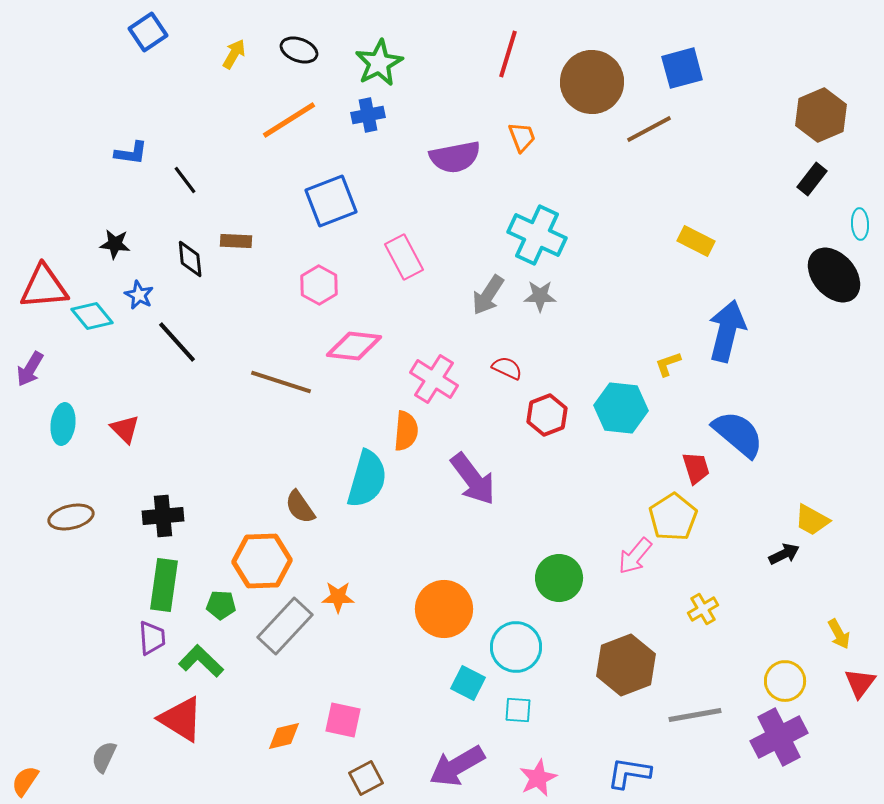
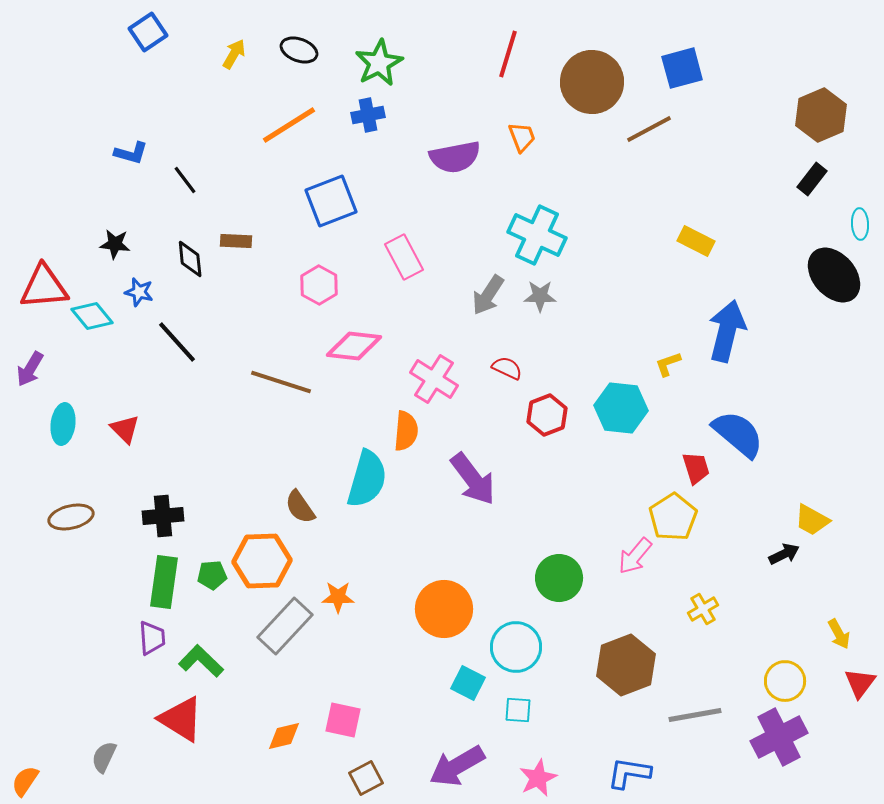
orange line at (289, 120): moved 5 px down
blue L-shape at (131, 153): rotated 8 degrees clockwise
blue star at (139, 295): moved 3 px up; rotated 12 degrees counterclockwise
green rectangle at (164, 585): moved 3 px up
green pentagon at (221, 605): moved 9 px left, 30 px up; rotated 8 degrees counterclockwise
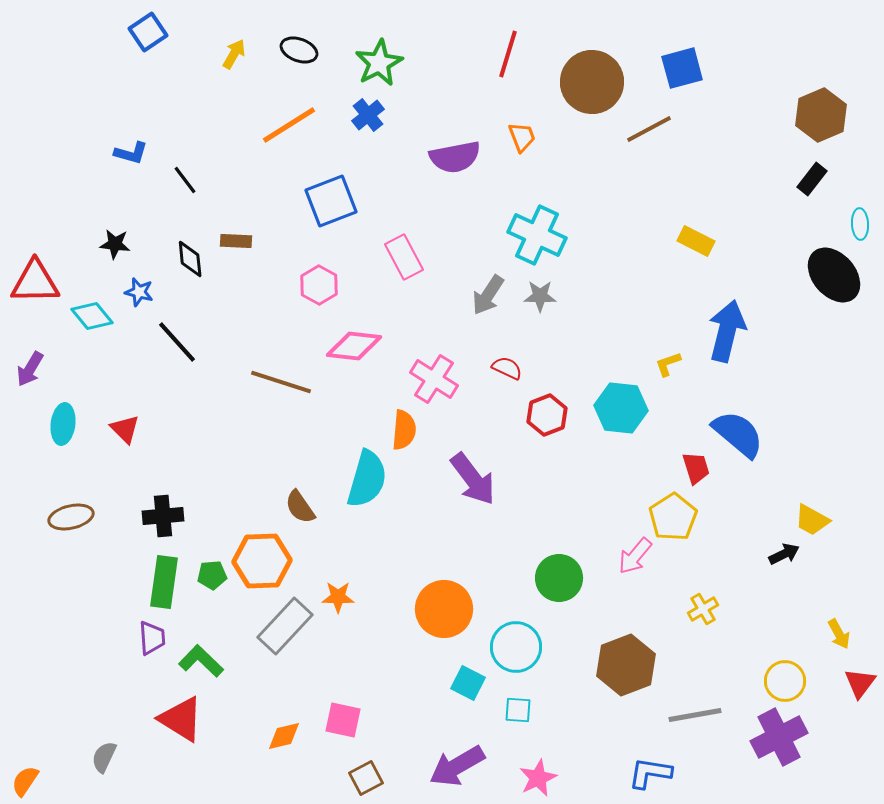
blue cross at (368, 115): rotated 28 degrees counterclockwise
red triangle at (44, 287): moved 9 px left, 5 px up; rotated 4 degrees clockwise
orange semicircle at (406, 431): moved 2 px left, 1 px up
blue L-shape at (629, 773): moved 21 px right
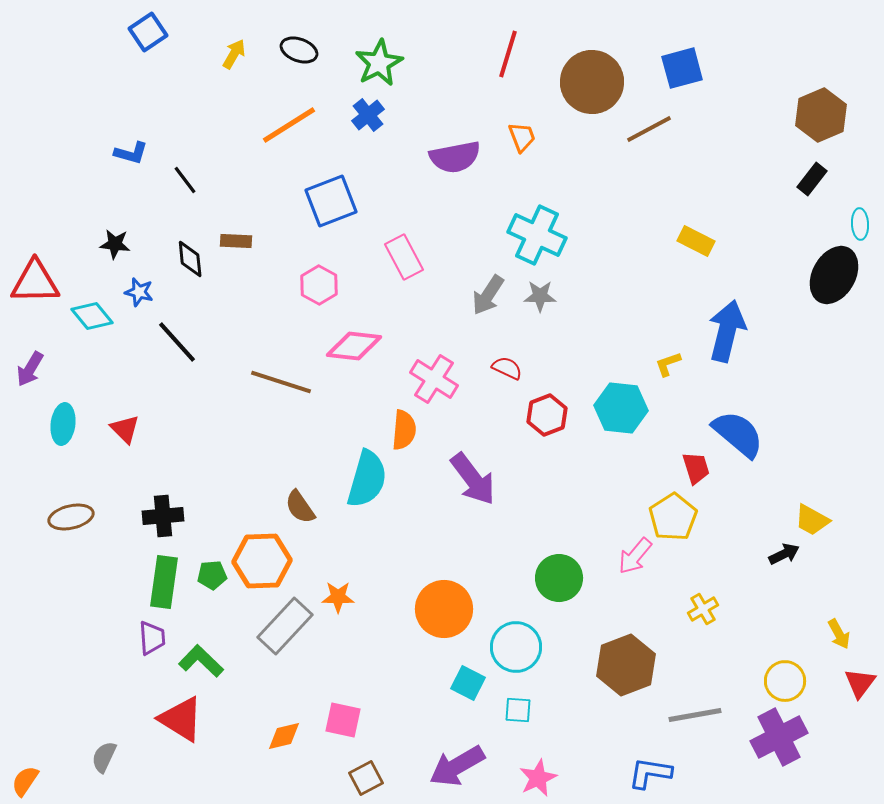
black ellipse at (834, 275): rotated 70 degrees clockwise
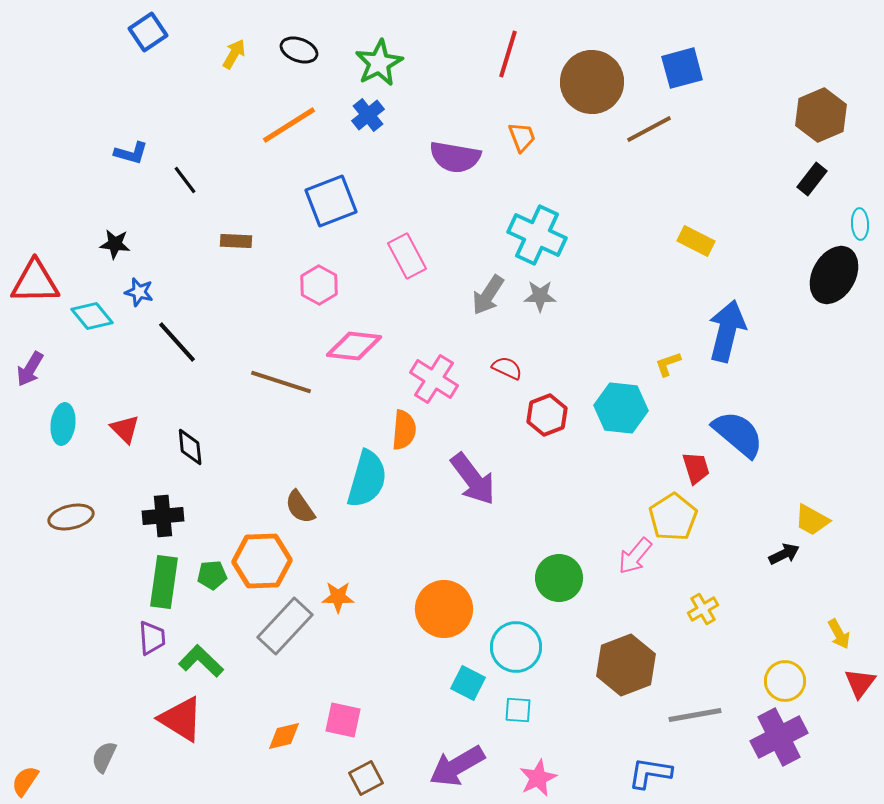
purple semicircle at (455, 157): rotated 21 degrees clockwise
pink rectangle at (404, 257): moved 3 px right, 1 px up
black diamond at (190, 259): moved 188 px down
